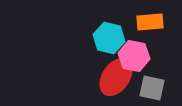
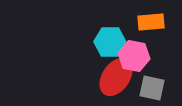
orange rectangle: moved 1 px right
cyan hexagon: moved 1 px right, 4 px down; rotated 12 degrees counterclockwise
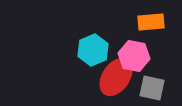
cyan hexagon: moved 17 px left, 8 px down; rotated 24 degrees counterclockwise
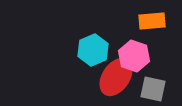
orange rectangle: moved 1 px right, 1 px up
pink hexagon: rotated 8 degrees clockwise
gray square: moved 1 px right, 1 px down
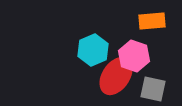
red ellipse: moved 1 px up
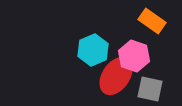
orange rectangle: rotated 40 degrees clockwise
gray square: moved 3 px left
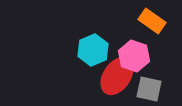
red ellipse: moved 1 px right
gray square: moved 1 px left
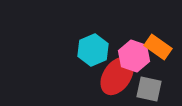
orange rectangle: moved 6 px right, 26 px down
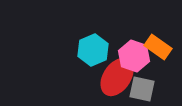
red ellipse: moved 1 px down
gray square: moved 7 px left
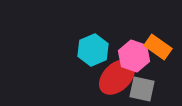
red ellipse: rotated 12 degrees clockwise
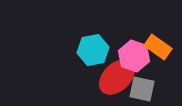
cyan hexagon: rotated 12 degrees clockwise
